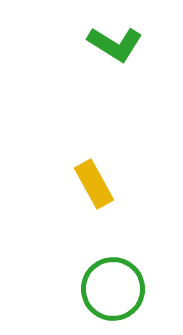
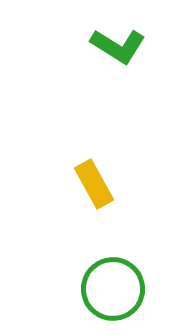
green L-shape: moved 3 px right, 2 px down
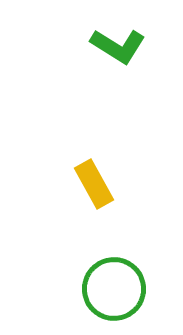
green circle: moved 1 px right
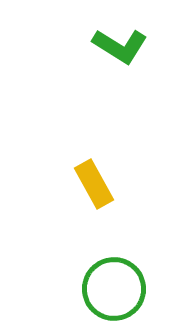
green L-shape: moved 2 px right
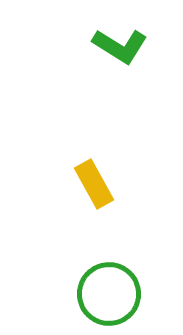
green circle: moved 5 px left, 5 px down
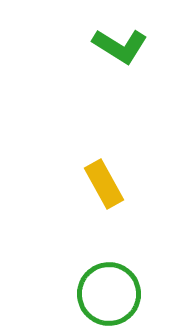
yellow rectangle: moved 10 px right
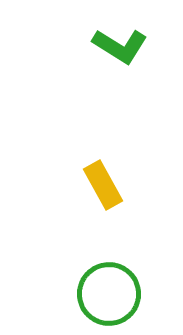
yellow rectangle: moved 1 px left, 1 px down
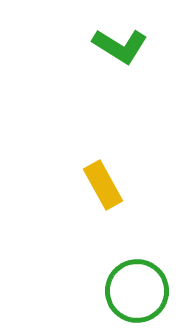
green circle: moved 28 px right, 3 px up
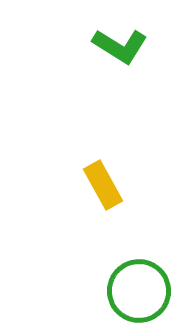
green circle: moved 2 px right
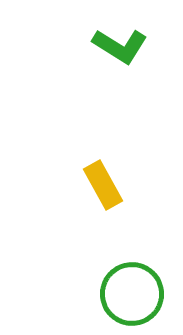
green circle: moved 7 px left, 3 px down
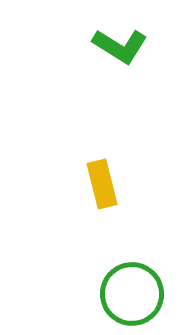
yellow rectangle: moved 1 px left, 1 px up; rotated 15 degrees clockwise
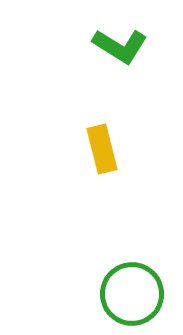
yellow rectangle: moved 35 px up
